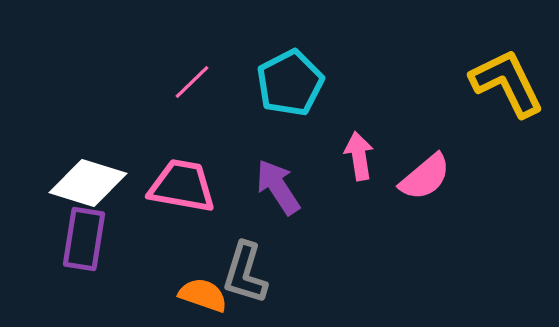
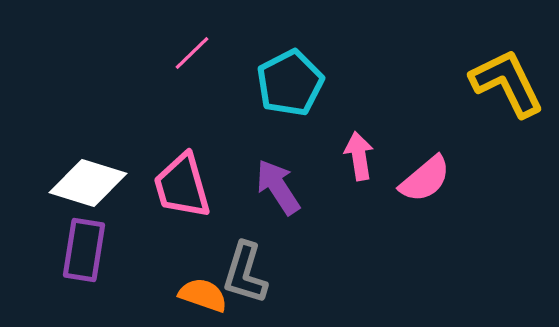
pink line: moved 29 px up
pink semicircle: moved 2 px down
pink trapezoid: rotated 116 degrees counterclockwise
purple rectangle: moved 11 px down
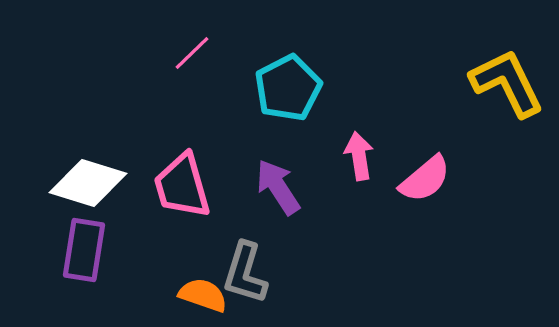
cyan pentagon: moved 2 px left, 5 px down
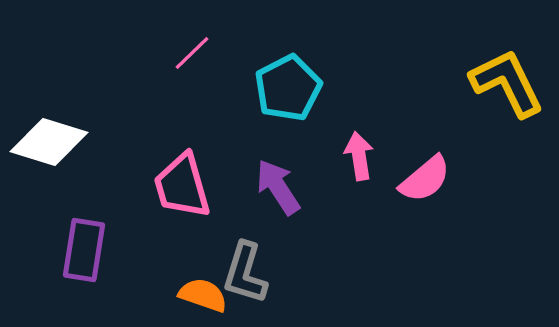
white diamond: moved 39 px left, 41 px up
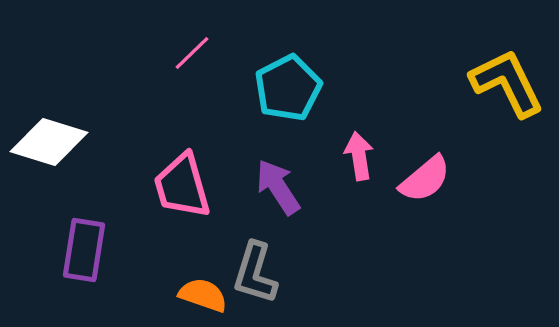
gray L-shape: moved 10 px right
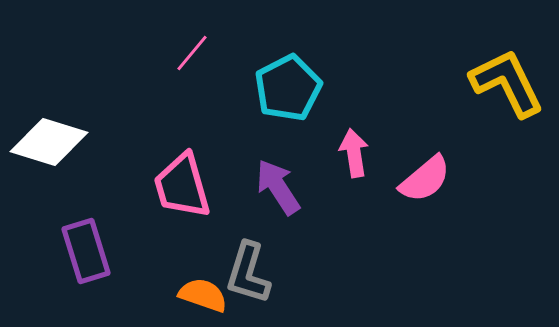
pink line: rotated 6 degrees counterclockwise
pink arrow: moved 5 px left, 3 px up
purple rectangle: moved 2 px right, 1 px down; rotated 26 degrees counterclockwise
gray L-shape: moved 7 px left
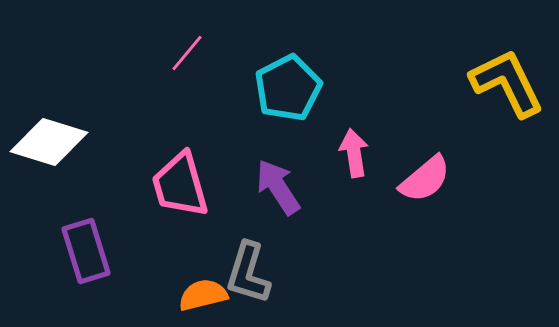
pink line: moved 5 px left
pink trapezoid: moved 2 px left, 1 px up
orange semicircle: rotated 33 degrees counterclockwise
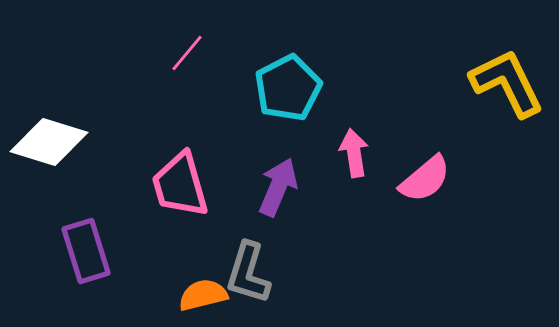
purple arrow: rotated 56 degrees clockwise
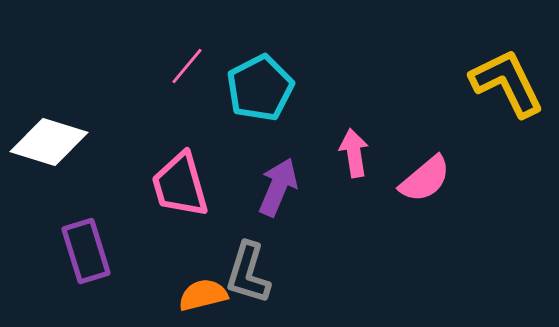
pink line: moved 13 px down
cyan pentagon: moved 28 px left
